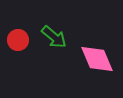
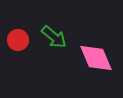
pink diamond: moved 1 px left, 1 px up
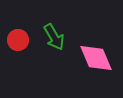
green arrow: rotated 20 degrees clockwise
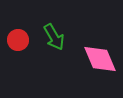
pink diamond: moved 4 px right, 1 px down
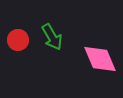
green arrow: moved 2 px left
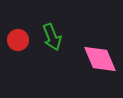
green arrow: rotated 8 degrees clockwise
